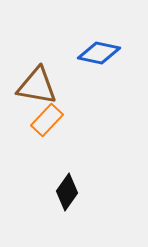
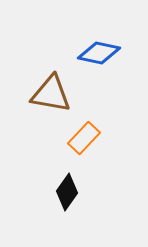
brown triangle: moved 14 px right, 8 px down
orange rectangle: moved 37 px right, 18 px down
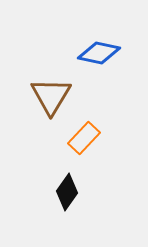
brown triangle: moved 2 px down; rotated 51 degrees clockwise
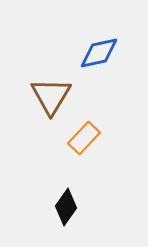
blue diamond: rotated 24 degrees counterclockwise
black diamond: moved 1 px left, 15 px down
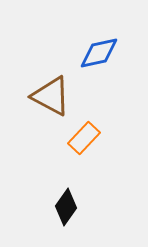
brown triangle: rotated 33 degrees counterclockwise
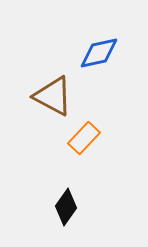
brown triangle: moved 2 px right
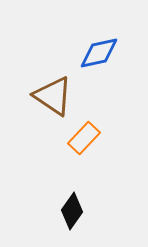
brown triangle: rotated 6 degrees clockwise
black diamond: moved 6 px right, 4 px down
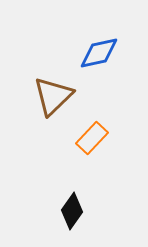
brown triangle: rotated 42 degrees clockwise
orange rectangle: moved 8 px right
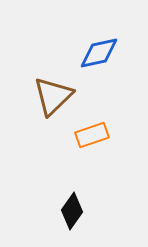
orange rectangle: moved 3 px up; rotated 28 degrees clockwise
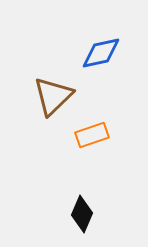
blue diamond: moved 2 px right
black diamond: moved 10 px right, 3 px down; rotated 12 degrees counterclockwise
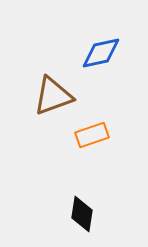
brown triangle: rotated 24 degrees clockwise
black diamond: rotated 15 degrees counterclockwise
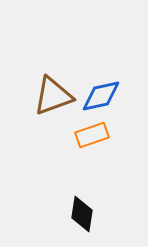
blue diamond: moved 43 px down
